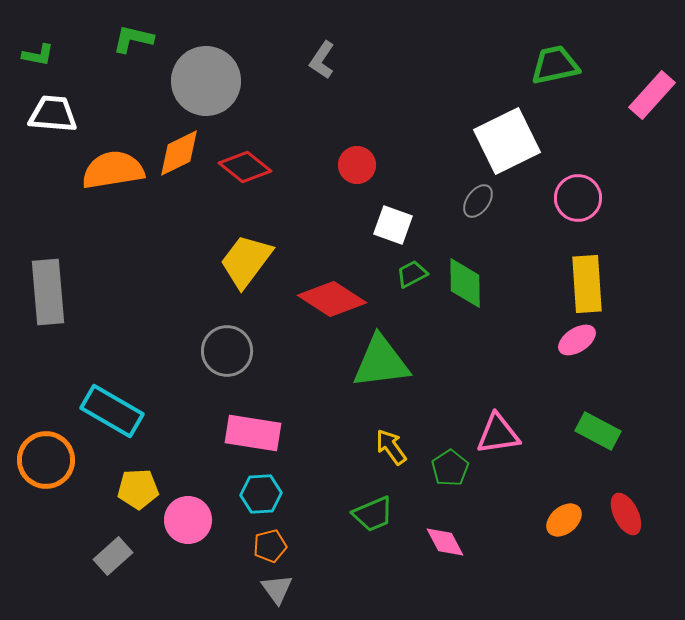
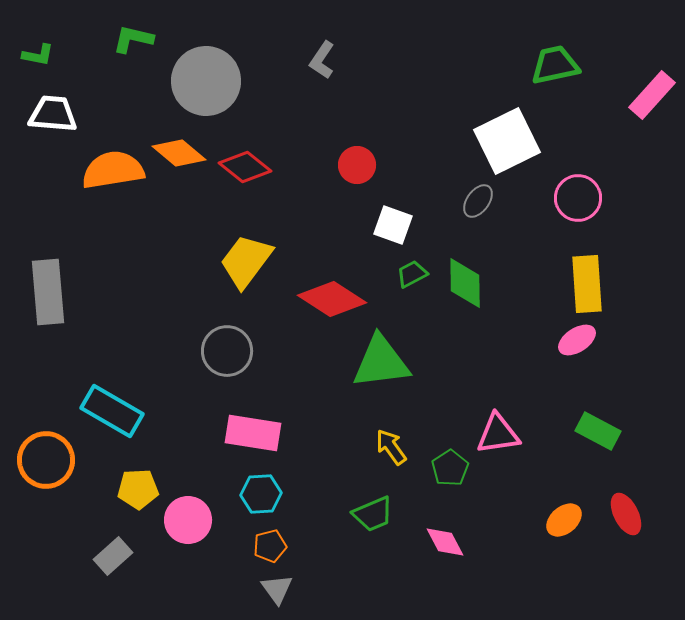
orange diamond at (179, 153): rotated 66 degrees clockwise
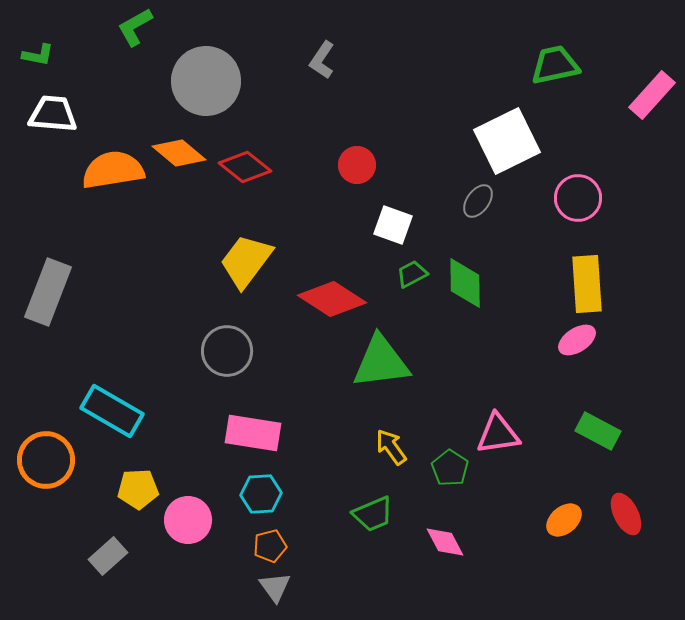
green L-shape at (133, 39): moved 2 px right, 12 px up; rotated 42 degrees counterclockwise
gray rectangle at (48, 292): rotated 26 degrees clockwise
green pentagon at (450, 468): rotated 6 degrees counterclockwise
gray rectangle at (113, 556): moved 5 px left
gray triangle at (277, 589): moved 2 px left, 2 px up
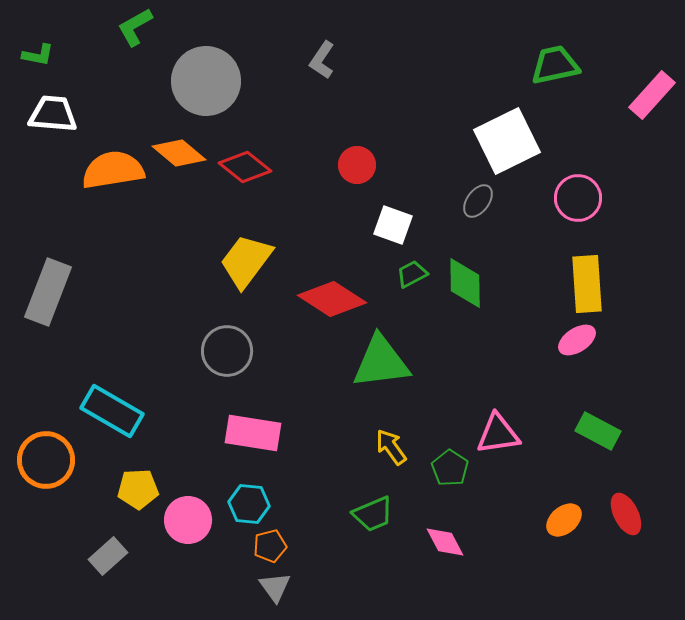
cyan hexagon at (261, 494): moved 12 px left, 10 px down; rotated 9 degrees clockwise
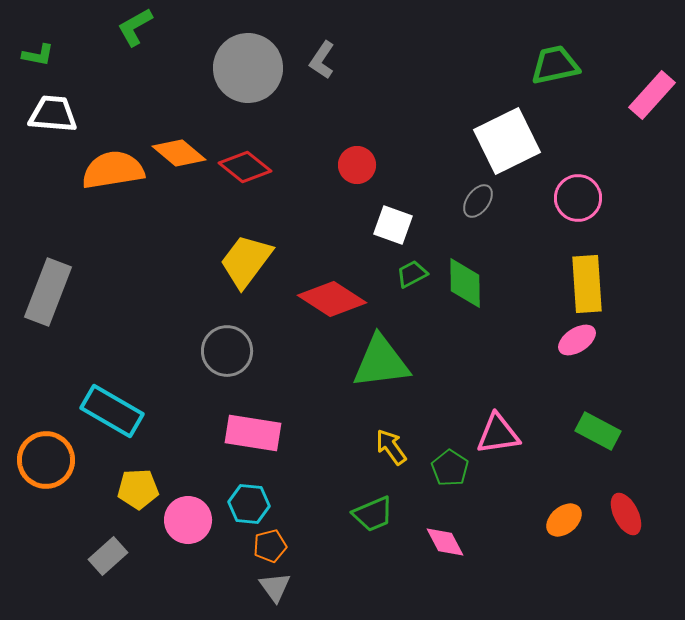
gray circle at (206, 81): moved 42 px right, 13 px up
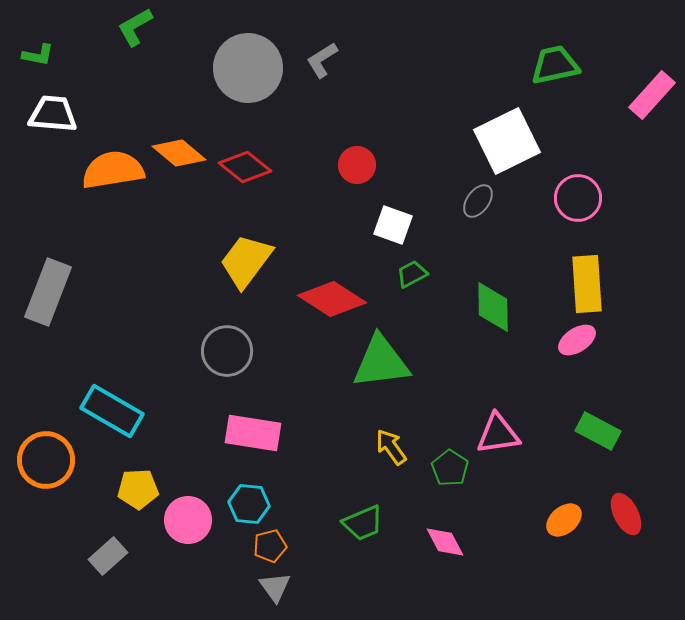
gray L-shape at (322, 60): rotated 24 degrees clockwise
green diamond at (465, 283): moved 28 px right, 24 px down
green trapezoid at (373, 514): moved 10 px left, 9 px down
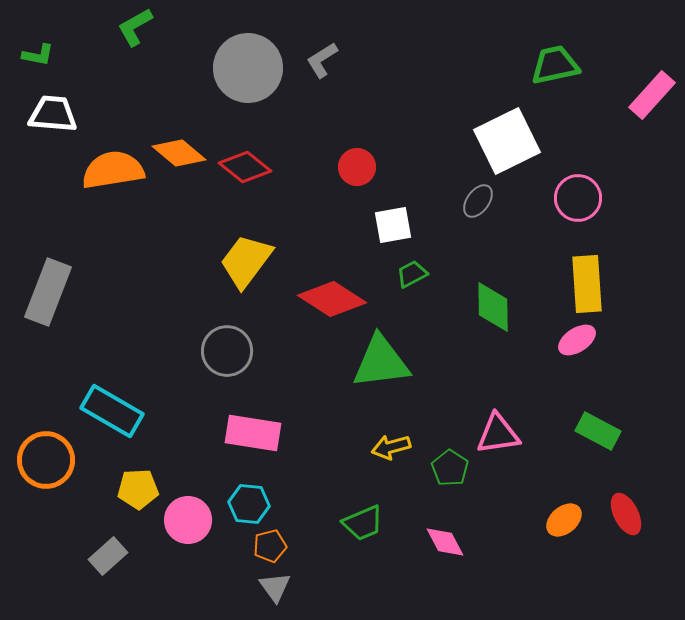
red circle at (357, 165): moved 2 px down
white square at (393, 225): rotated 30 degrees counterclockwise
yellow arrow at (391, 447): rotated 69 degrees counterclockwise
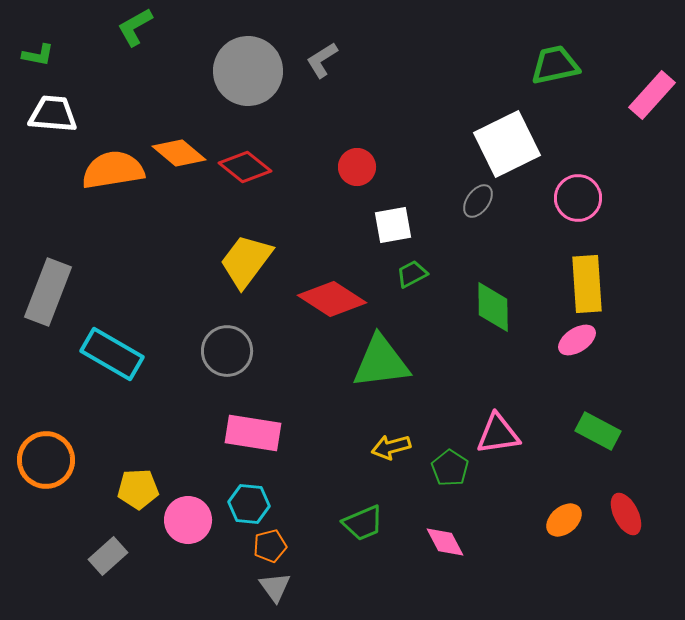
gray circle at (248, 68): moved 3 px down
white square at (507, 141): moved 3 px down
cyan rectangle at (112, 411): moved 57 px up
